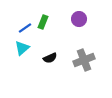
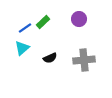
green rectangle: rotated 24 degrees clockwise
gray cross: rotated 15 degrees clockwise
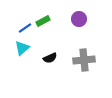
green rectangle: moved 1 px up; rotated 16 degrees clockwise
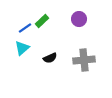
green rectangle: moved 1 px left; rotated 16 degrees counterclockwise
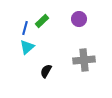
blue line: rotated 40 degrees counterclockwise
cyan triangle: moved 5 px right, 1 px up
black semicircle: moved 4 px left, 13 px down; rotated 144 degrees clockwise
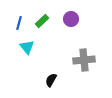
purple circle: moved 8 px left
blue line: moved 6 px left, 5 px up
cyan triangle: rotated 28 degrees counterclockwise
black semicircle: moved 5 px right, 9 px down
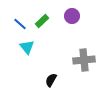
purple circle: moved 1 px right, 3 px up
blue line: moved 1 px right, 1 px down; rotated 64 degrees counterclockwise
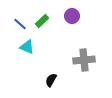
cyan triangle: rotated 28 degrees counterclockwise
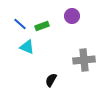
green rectangle: moved 5 px down; rotated 24 degrees clockwise
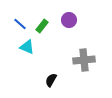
purple circle: moved 3 px left, 4 px down
green rectangle: rotated 32 degrees counterclockwise
